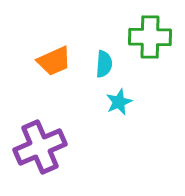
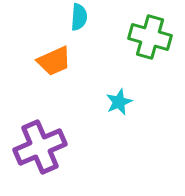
green cross: rotated 15 degrees clockwise
cyan semicircle: moved 25 px left, 47 px up
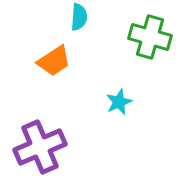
orange trapezoid: rotated 9 degrees counterclockwise
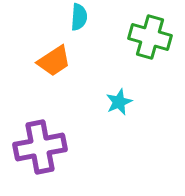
purple cross: rotated 12 degrees clockwise
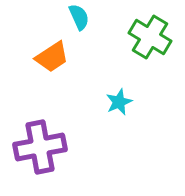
cyan semicircle: rotated 28 degrees counterclockwise
green cross: rotated 15 degrees clockwise
orange trapezoid: moved 2 px left, 4 px up
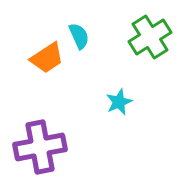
cyan semicircle: moved 19 px down
green cross: rotated 27 degrees clockwise
orange trapezoid: moved 5 px left, 1 px down
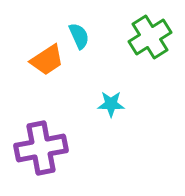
orange trapezoid: moved 2 px down
cyan star: moved 8 px left, 2 px down; rotated 24 degrees clockwise
purple cross: moved 1 px right, 1 px down
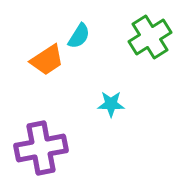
cyan semicircle: rotated 56 degrees clockwise
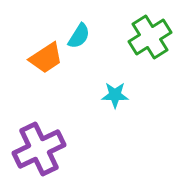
orange trapezoid: moved 1 px left, 2 px up
cyan star: moved 4 px right, 9 px up
purple cross: moved 2 px left, 1 px down; rotated 15 degrees counterclockwise
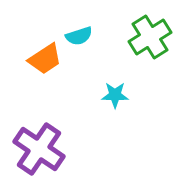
cyan semicircle: rotated 40 degrees clockwise
orange trapezoid: moved 1 px left, 1 px down
purple cross: rotated 30 degrees counterclockwise
